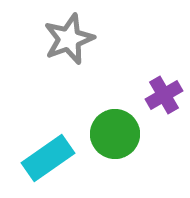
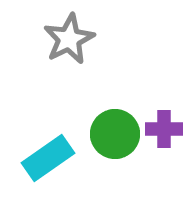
gray star: rotated 6 degrees counterclockwise
purple cross: moved 34 px down; rotated 30 degrees clockwise
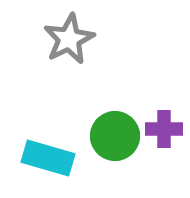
green circle: moved 2 px down
cyan rectangle: rotated 51 degrees clockwise
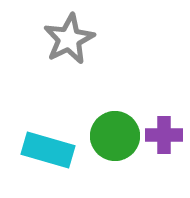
purple cross: moved 6 px down
cyan rectangle: moved 8 px up
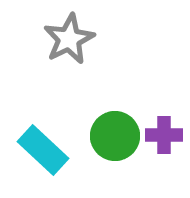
cyan rectangle: moved 5 px left; rotated 27 degrees clockwise
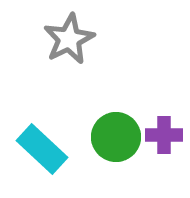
green circle: moved 1 px right, 1 px down
cyan rectangle: moved 1 px left, 1 px up
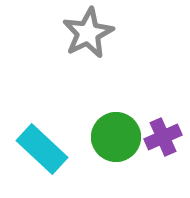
gray star: moved 19 px right, 6 px up
purple cross: moved 1 px left, 2 px down; rotated 24 degrees counterclockwise
